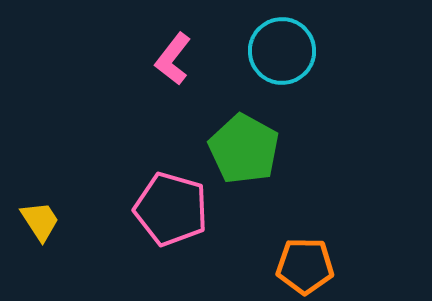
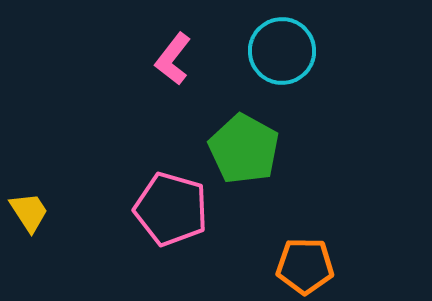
yellow trapezoid: moved 11 px left, 9 px up
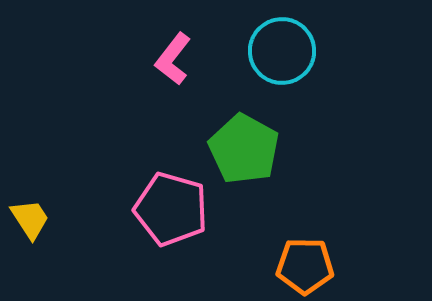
yellow trapezoid: moved 1 px right, 7 px down
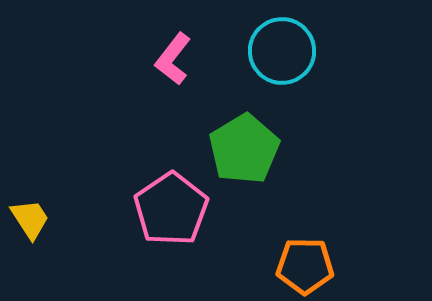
green pentagon: rotated 12 degrees clockwise
pink pentagon: rotated 22 degrees clockwise
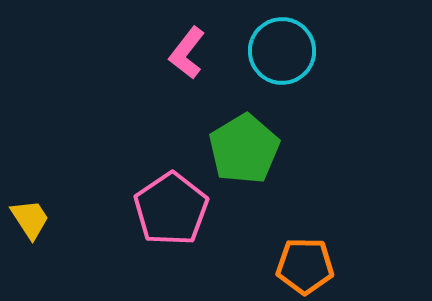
pink L-shape: moved 14 px right, 6 px up
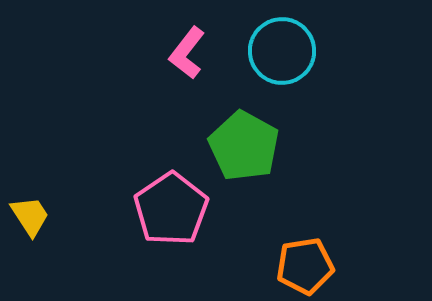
green pentagon: moved 3 px up; rotated 12 degrees counterclockwise
yellow trapezoid: moved 3 px up
orange pentagon: rotated 10 degrees counterclockwise
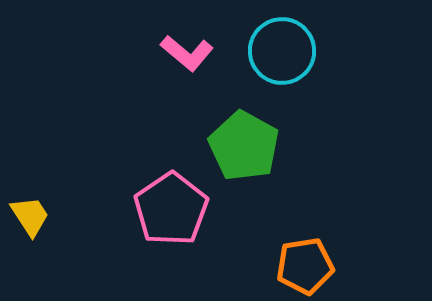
pink L-shape: rotated 88 degrees counterclockwise
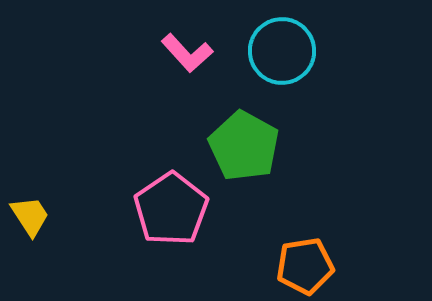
pink L-shape: rotated 8 degrees clockwise
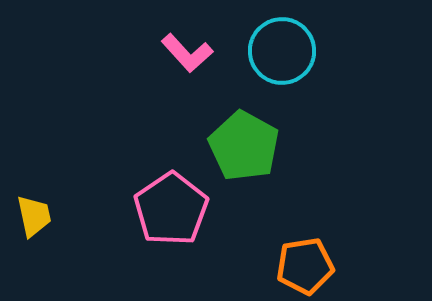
yellow trapezoid: moved 4 px right; rotated 21 degrees clockwise
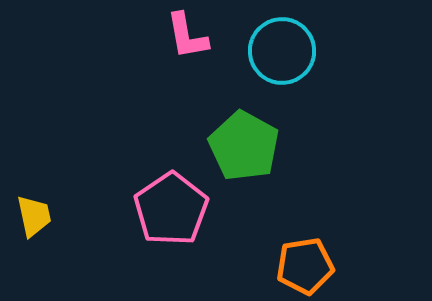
pink L-shape: moved 17 px up; rotated 32 degrees clockwise
